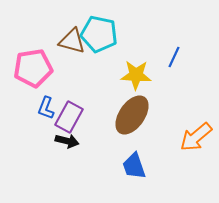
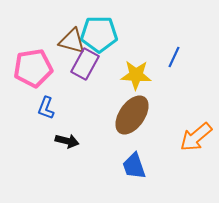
cyan pentagon: rotated 12 degrees counterclockwise
purple rectangle: moved 16 px right, 53 px up
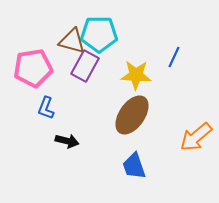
purple rectangle: moved 2 px down
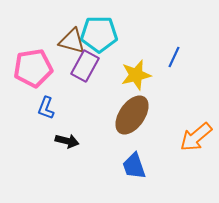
yellow star: rotated 16 degrees counterclockwise
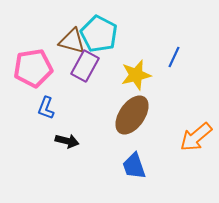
cyan pentagon: rotated 27 degrees clockwise
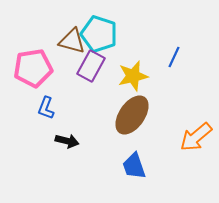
cyan pentagon: rotated 9 degrees counterclockwise
purple rectangle: moved 6 px right
yellow star: moved 3 px left, 1 px down
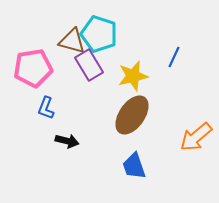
purple rectangle: moved 2 px left, 1 px up; rotated 60 degrees counterclockwise
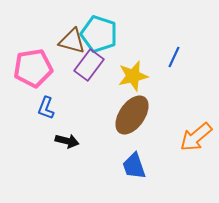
purple rectangle: rotated 68 degrees clockwise
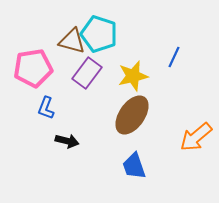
purple rectangle: moved 2 px left, 8 px down
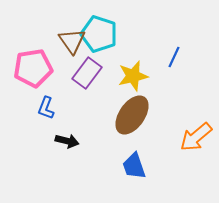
brown triangle: rotated 40 degrees clockwise
